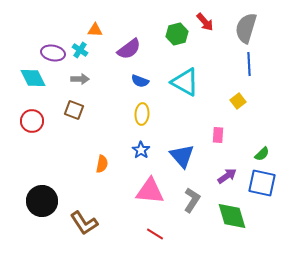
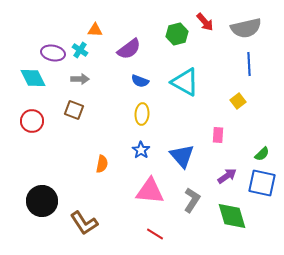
gray semicircle: rotated 120 degrees counterclockwise
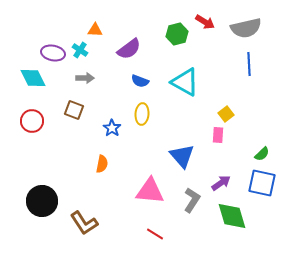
red arrow: rotated 18 degrees counterclockwise
gray arrow: moved 5 px right, 1 px up
yellow square: moved 12 px left, 13 px down
blue star: moved 29 px left, 22 px up
purple arrow: moved 6 px left, 7 px down
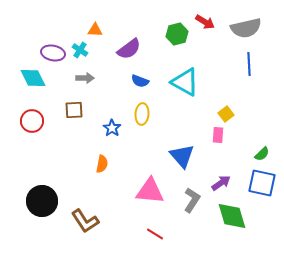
brown square: rotated 24 degrees counterclockwise
brown L-shape: moved 1 px right, 2 px up
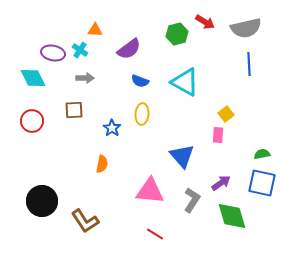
green semicircle: rotated 147 degrees counterclockwise
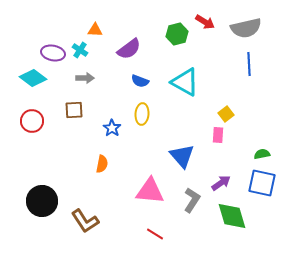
cyan diamond: rotated 28 degrees counterclockwise
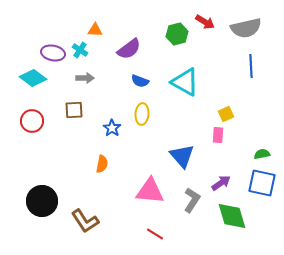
blue line: moved 2 px right, 2 px down
yellow square: rotated 14 degrees clockwise
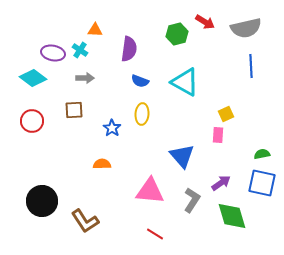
purple semicircle: rotated 45 degrees counterclockwise
orange semicircle: rotated 102 degrees counterclockwise
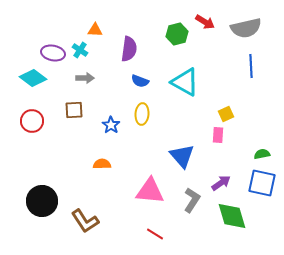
blue star: moved 1 px left, 3 px up
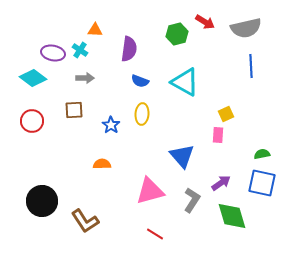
pink triangle: rotated 20 degrees counterclockwise
